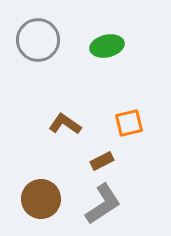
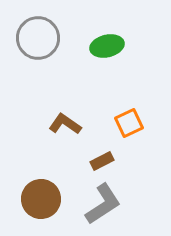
gray circle: moved 2 px up
orange square: rotated 12 degrees counterclockwise
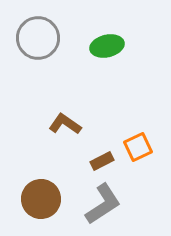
orange square: moved 9 px right, 24 px down
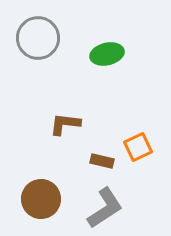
green ellipse: moved 8 px down
brown L-shape: rotated 28 degrees counterclockwise
brown rectangle: rotated 40 degrees clockwise
gray L-shape: moved 2 px right, 4 px down
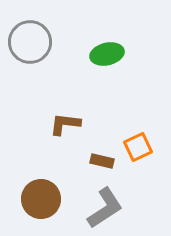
gray circle: moved 8 px left, 4 px down
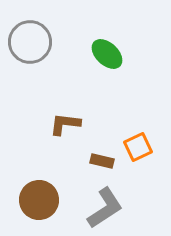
green ellipse: rotated 56 degrees clockwise
brown circle: moved 2 px left, 1 px down
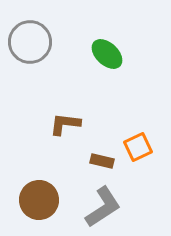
gray L-shape: moved 2 px left, 1 px up
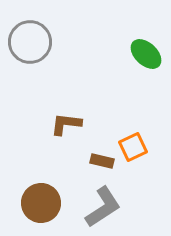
green ellipse: moved 39 px right
brown L-shape: moved 1 px right
orange square: moved 5 px left
brown circle: moved 2 px right, 3 px down
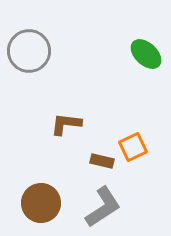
gray circle: moved 1 px left, 9 px down
